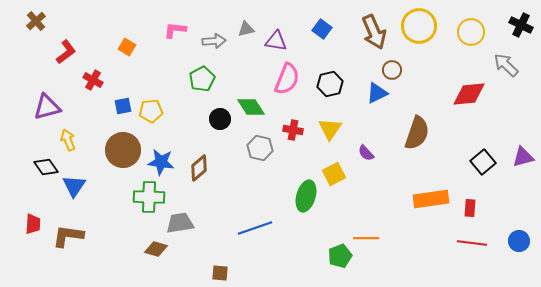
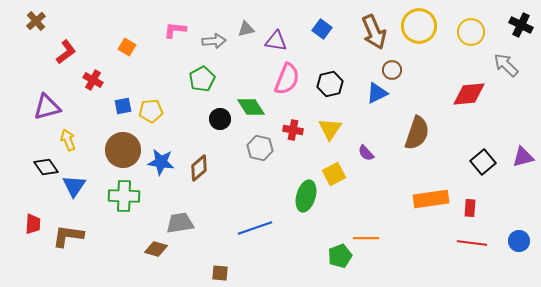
green cross at (149, 197): moved 25 px left, 1 px up
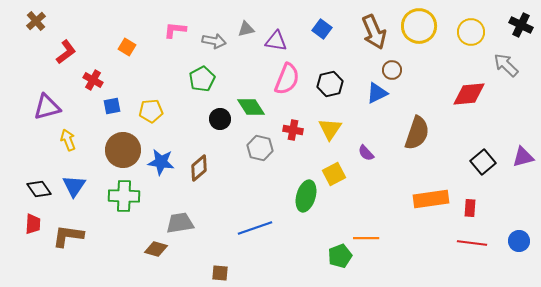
gray arrow at (214, 41): rotated 15 degrees clockwise
blue square at (123, 106): moved 11 px left
black diamond at (46, 167): moved 7 px left, 22 px down
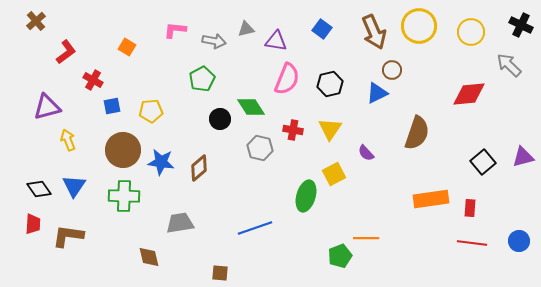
gray arrow at (506, 65): moved 3 px right
brown diamond at (156, 249): moved 7 px left, 8 px down; rotated 60 degrees clockwise
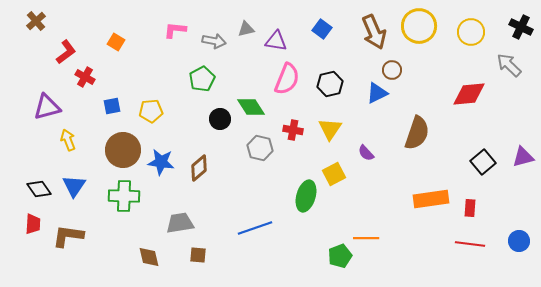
black cross at (521, 25): moved 2 px down
orange square at (127, 47): moved 11 px left, 5 px up
red cross at (93, 80): moved 8 px left, 3 px up
red line at (472, 243): moved 2 px left, 1 px down
brown square at (220, 273): moved 22 px left, 18 px up
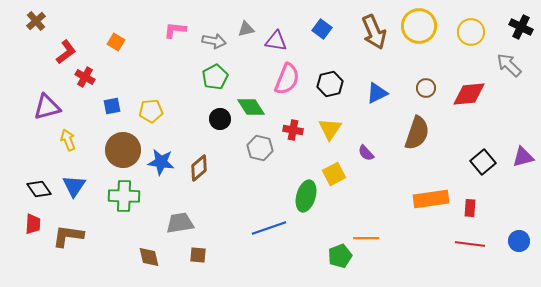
brown circle at (392, 70): moved 34 px right, 18 px down
green pentagon at (202, 79): moved 13 px right, 2 px up
blue line at (255, 228): moved 14 px right
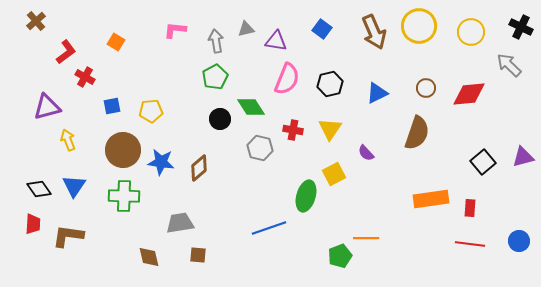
gray arrow at (214, 41): moved 2 px right; rotated 110 degrees counterclockwise
